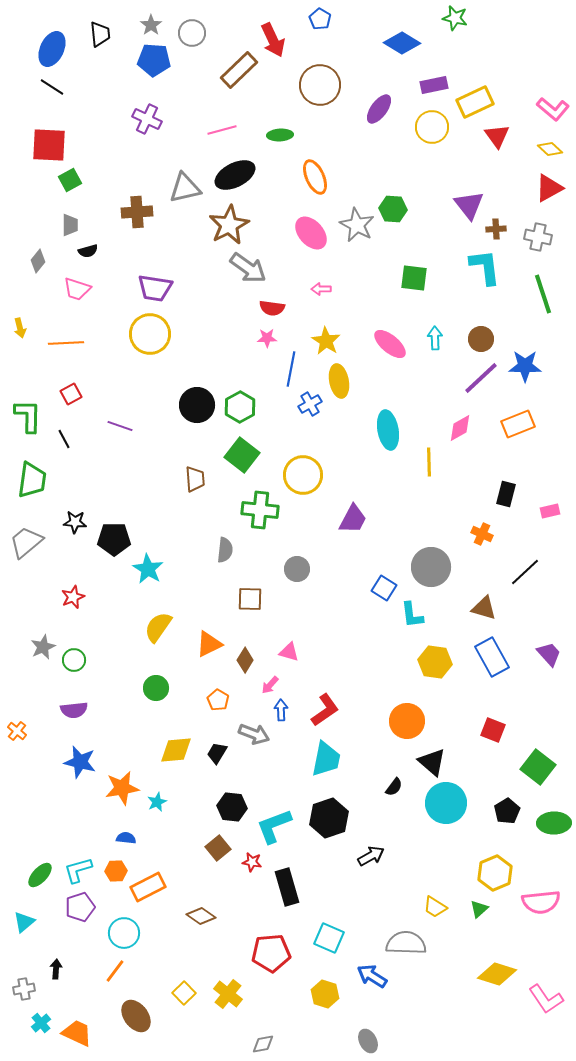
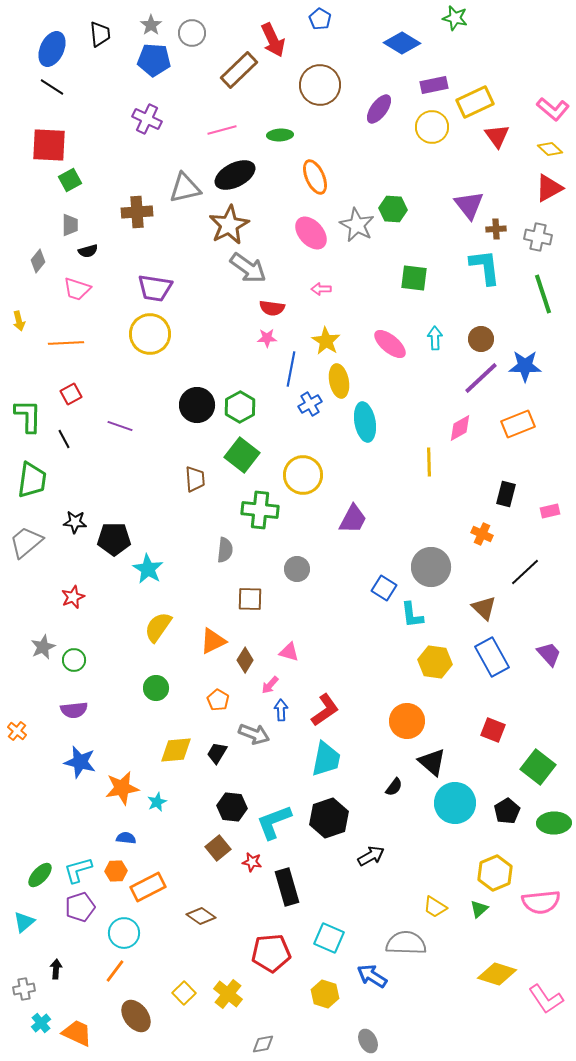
yellow arrow at (20, 328): moved 1 px left, 7 px up
cyan ellipse at (388, 430): moved 23 px left, 8 px up
brown triangle at (484, 608): rotated 28 degrees clockwise
orange triangle at (209, 644): moved 4 px right, 3 px up
cyan circle at (446, 803): moved 9 px right
cyan L-shape at (274, 826): moved 4 px up
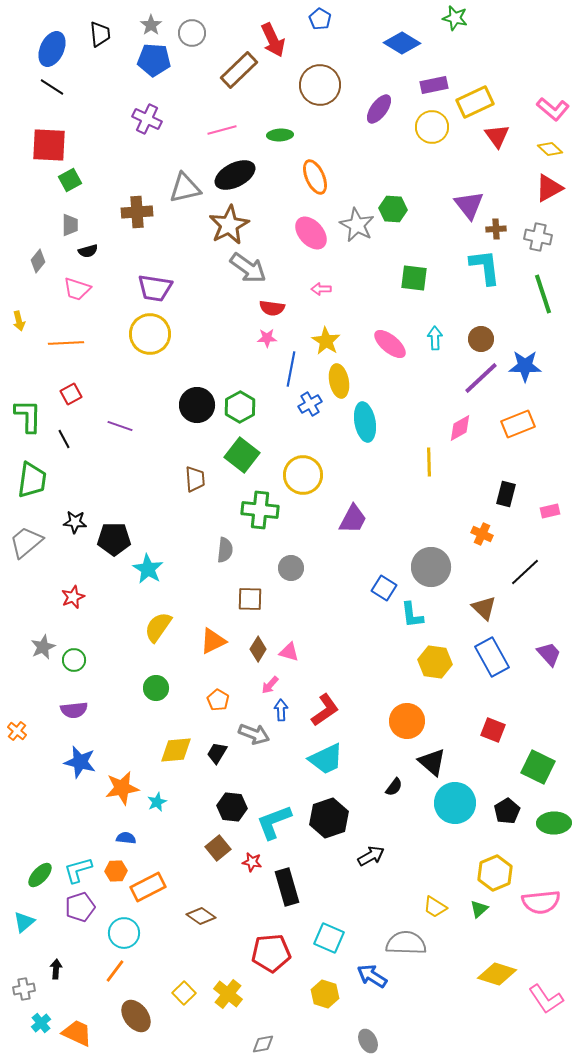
gray circle at (297, 569): moved 6 px left, 1 px up
brown diamond at (245, 660): moved 13 px right, 11 px up
cyan trapezoid at (326, 759): rotated 54 degrees clockwise
green square at (538, 767): rotated 12 degrees counterclockwise
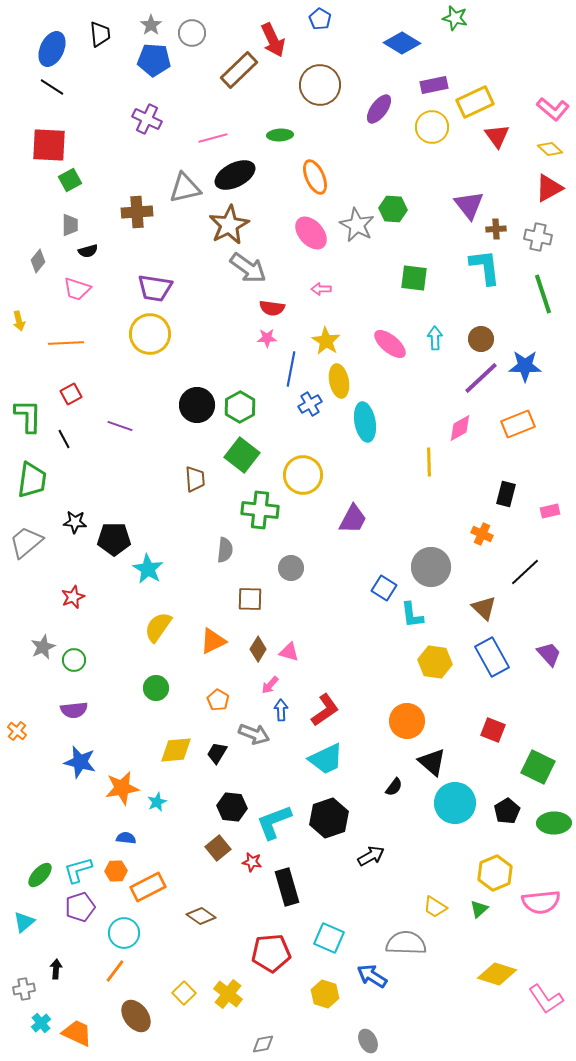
pink line at (222, 130): moved 9 px left, 8 px down
